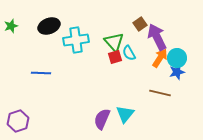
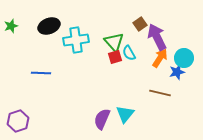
cyan circle: moved 7 px right
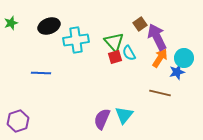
green star: moved 3 px up
cyan triangle: moved 1 px left, 1 px down
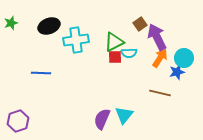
green triangle: rotated 45 degrees clockwise
cyan semicircle: rotated 63 degrees counterclockwise
red square: rotated 16 degrees clockwise
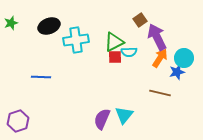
brown square: moved 4 px up
cyan semicircle: moved 1 px up
blue line: moved 4 px down
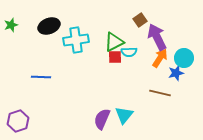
green star: moved 2 px down
blue star: moved 1 px left, 1 px down
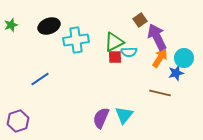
blue line: moved 1 px left, 2 px down; rotated 36 degrees counterclockwise
purple semicircle: moved 1 px left, 1 px up
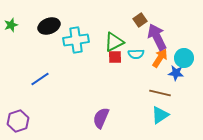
cyan semicircle: moved 7 px right, 2 px down
blue star: rotated 21 degrees clockwise
cyan triangle: moved 36 px right; rotated 18 degrees clockwise
